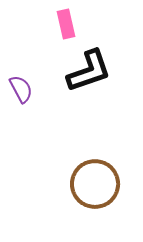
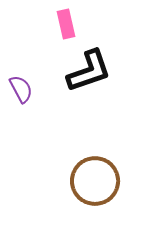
brown circle: moved 3 px up
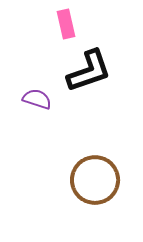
purple semicircle: moved 16 px right, 10 px down; rotated 44 degrees counterclockwise
brown circle: moved 1 px up
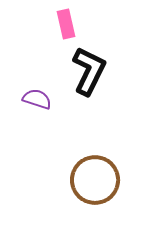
black L-shape: rotated 45 degrees counterclockwise
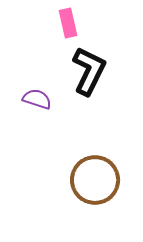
pink rectangle: moved 2 px right, 1 px up
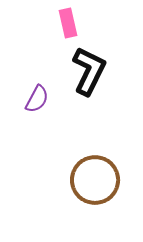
purple semicircle: rotated 100 degrees clockwise
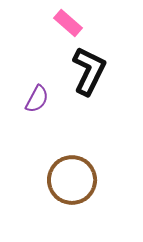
pink rectangle: rotated 36 degrees counterclockwise
brown circle: moved 23 px left
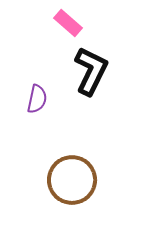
black L-shape: moved 2 px right
purple semicircle: rotated 16 degrees counterclockwise
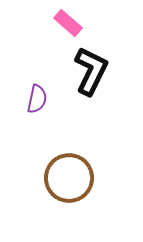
brown circle: moved 3 px left, 2 px up
